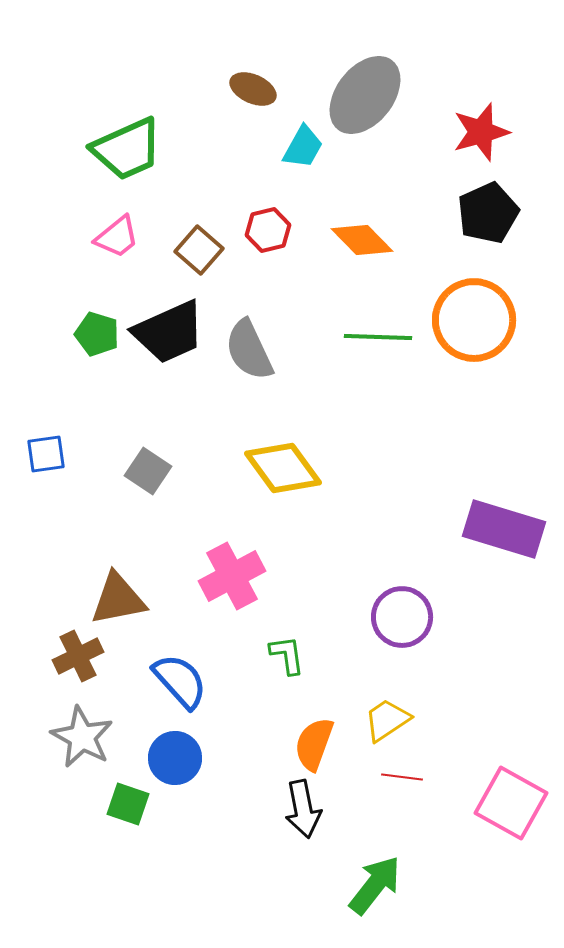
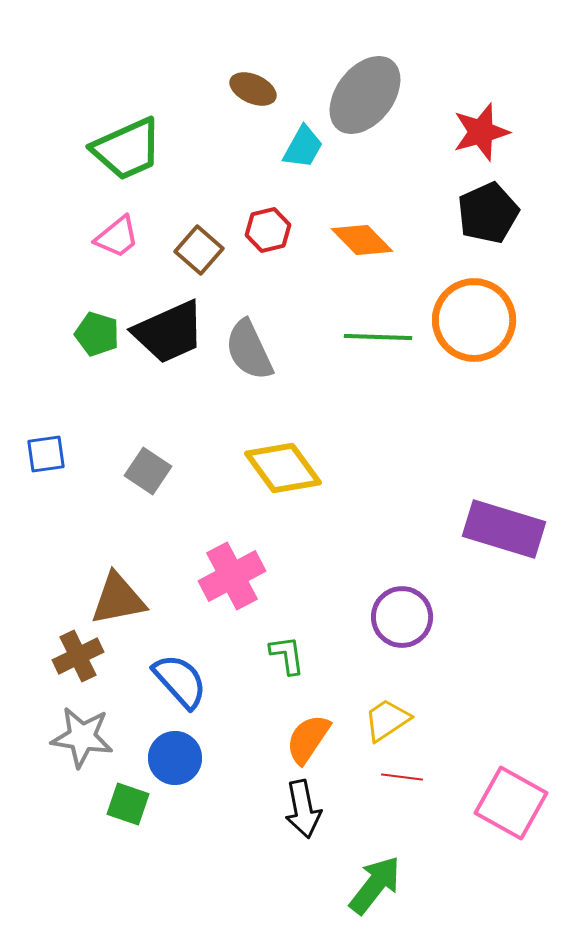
gray star: rotated 20 degrees counterclockwise
orange semicircle: moved 6 px left, 5 px up; rotated 14 degrees clockwise
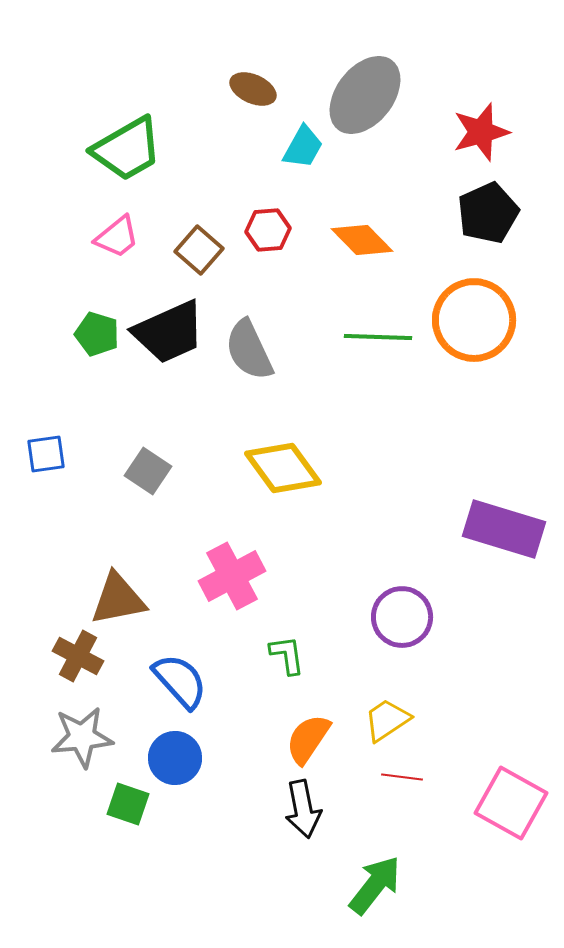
green trapezoid: rotated 6 degrees counterclockwise
red hexagon: rotated 9 degrees clockwise
brown cross: rotated 36 degrees counterclockwise
gray star: rotated 14 degrees counterclockwise
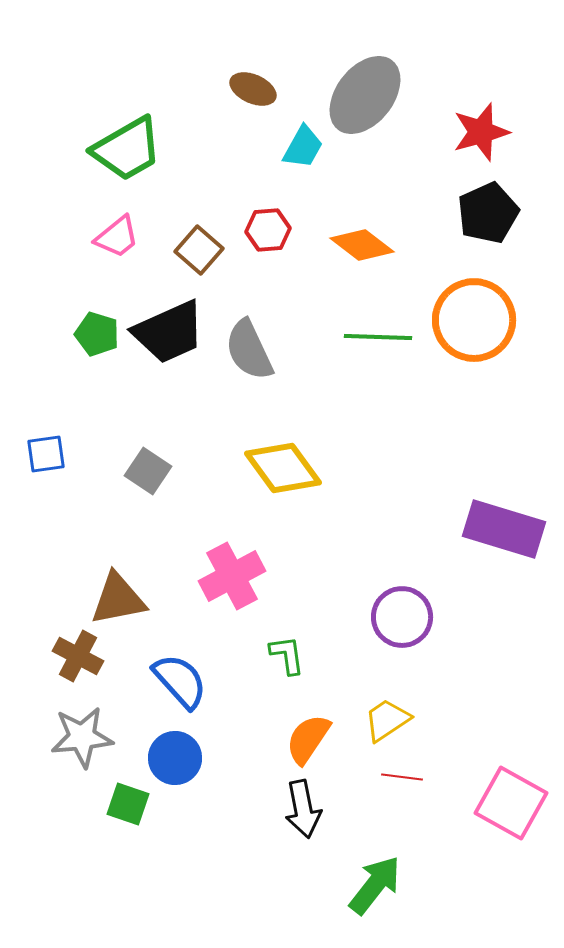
orange diamond: moved 5 px down; rotated 8 degrees counterclockwise
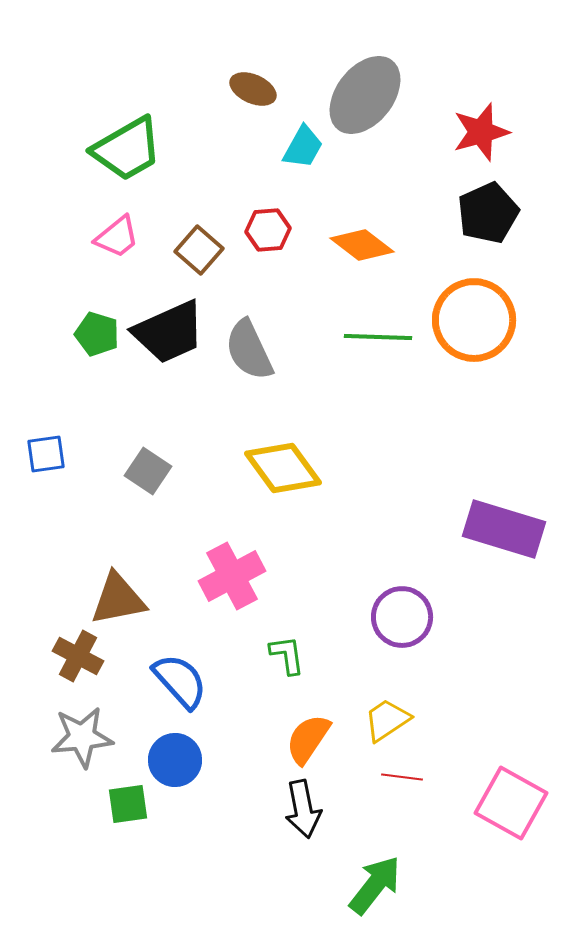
blue circle: moved 2 px down
green square: rotated 27 degrees counterclockwise
